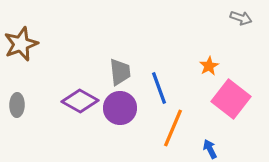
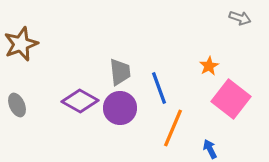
gray arrow: moved 1 px left
gray ellipse: rotated 25 degrees counterclockwise
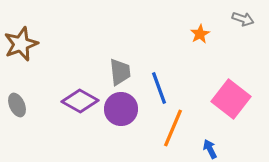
gray arrow: moved 3 px right, 1 px down
orange star: moved 9 px left, 32 px up
purple circle: moved 1 px right, 1 px down
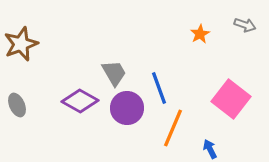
gray arrow: moved 2 px right, 6 px down
gray trapezoid: moved 6 px left, 1 px down; rotated 24 degrees counterclockwise
purple circle: moved 6 px right, 1 px up
